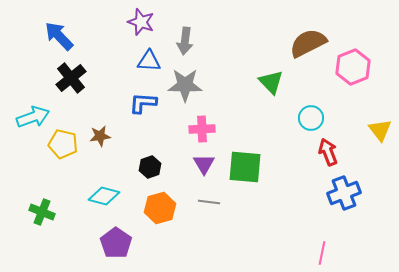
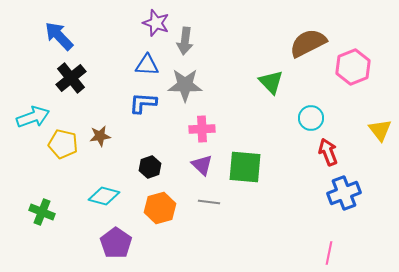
purple star: moved 15 px right, 1 px down
blue triangle: moved 2 px left, 4 px down
purple triangle: moved 2 px left, 1 px down; rotated 15 degrees counterclockwise
pink line: moved 7 px right
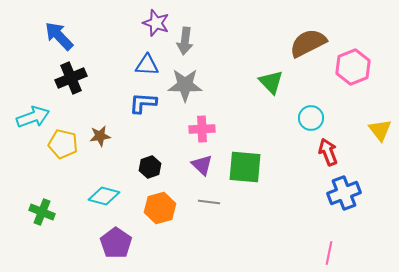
black cross: rotated 16 degrees clockwise
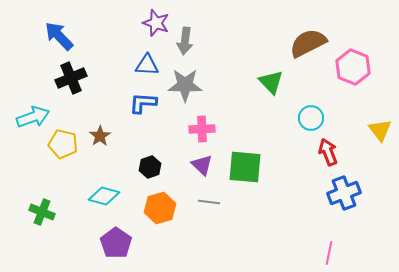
pink hexagon: rotated 16 degrees counterclockwise
brown star: rotated 25 degrees counterclockwise
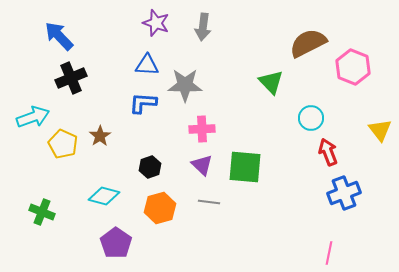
gray arrow: moved 18 px right, 14 px up
yellow pentagon: rotated 12 degrees clockwise
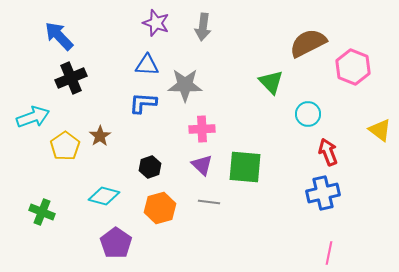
cyan circle: moved 3 px left, 4 px up
yellow triangle: rotated 15 degrees counterclockwise
yellow pentagon: moved 2 px right, 2 px down; rotated 12 degrees clockwise
blue cross: moved 21 px left; rotated 8 degrees clockwise
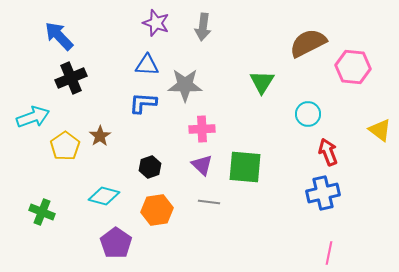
pink hexagon: rotated 16 degrees counterclockwise
green triangle: moved 9 px left; rotated 16 degrees clockwise
orange hexagon: moved 3 px left, 2 px down; rotated 8 degrees clockwise
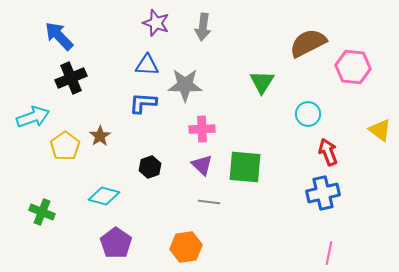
orange hexagon: moved 29 px right, 37 px down
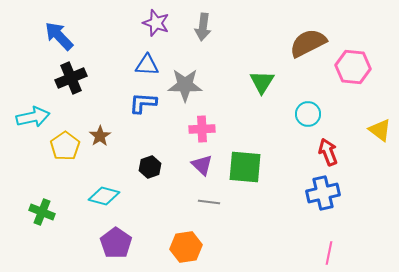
cyan arrow: rotated 8 degrees clockwise
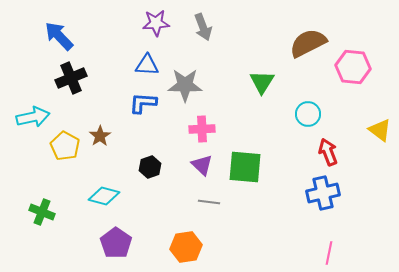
purple star: rotated 24 degrees counterclockwise
gray arrow: rotated 28 degrees counterclockwise
yellow pentagon: rotated 8 degrees counterclockwise
